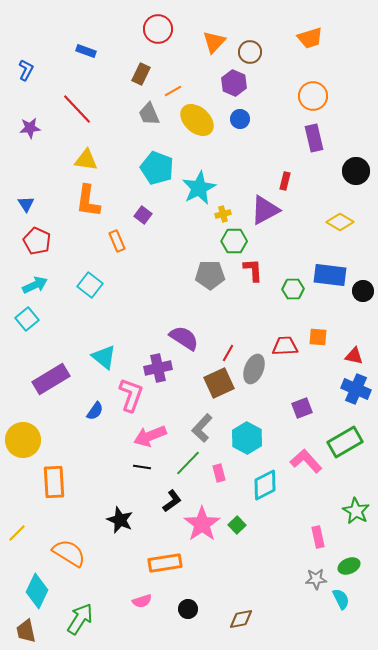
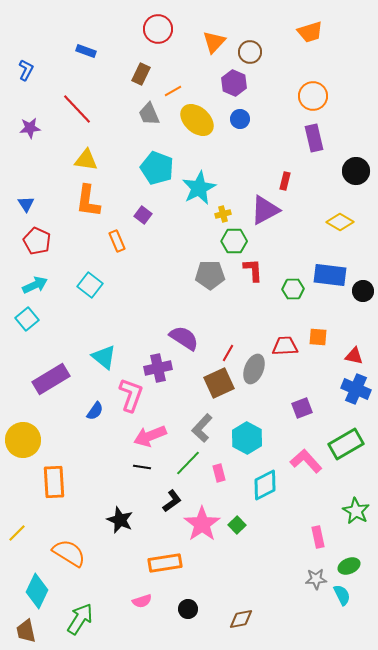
orange trapezoid at (310, 38): moved 6 px up
green rectangle at (345, 442): moved 1 px right, 2 px down
cyan semicircle at (341, 599): moved 1 px right, 4 px up
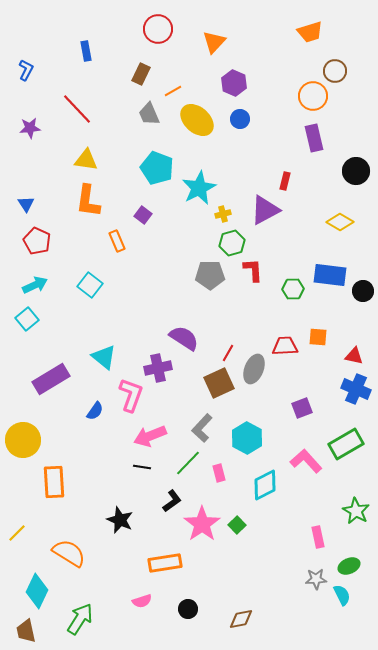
blue rectangle at (86, 51): rotated 60 degrees clockwise
brown circle at (250, 52): moved 85 px right, 19 px down
green hexagon at (234, 241): moved 2 px left, 2 px down; rotated 15 degrees counterclockwise
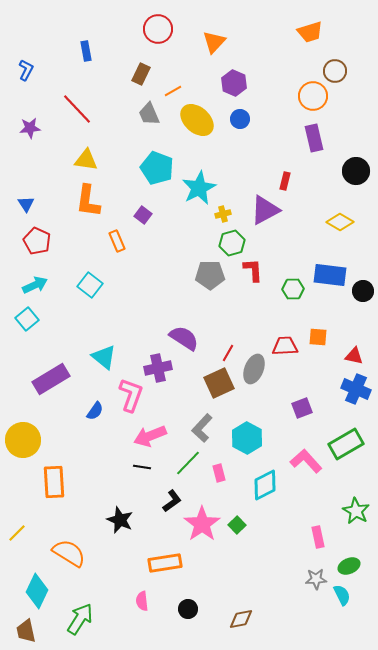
pink semicircle at (142, 601): rotated 102 degrees clockwise
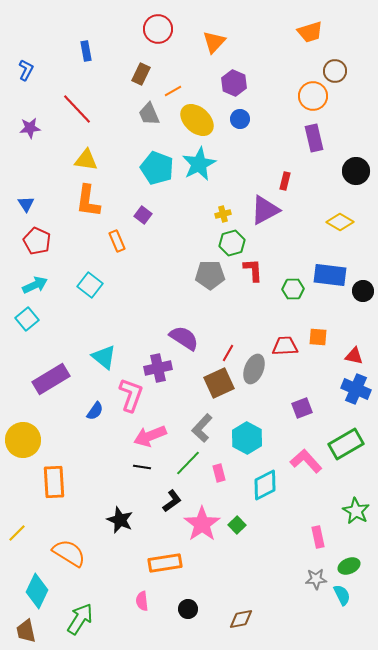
cyan star at (199, 188): moved 24 px up
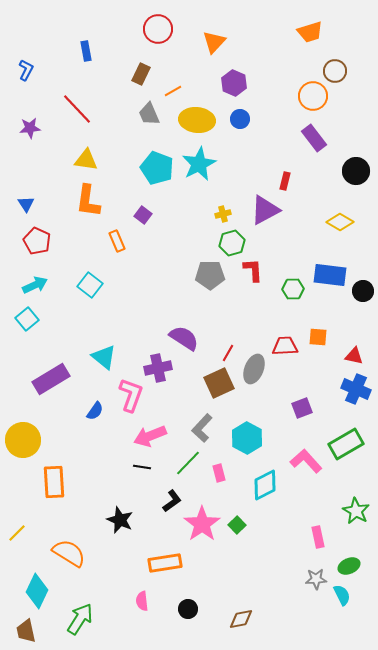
yellow ellipse at (197, 120): rotated 36 degrees counterclockwise
purple rectangle at (314, 138): rotated 24 degrees counterclockwise
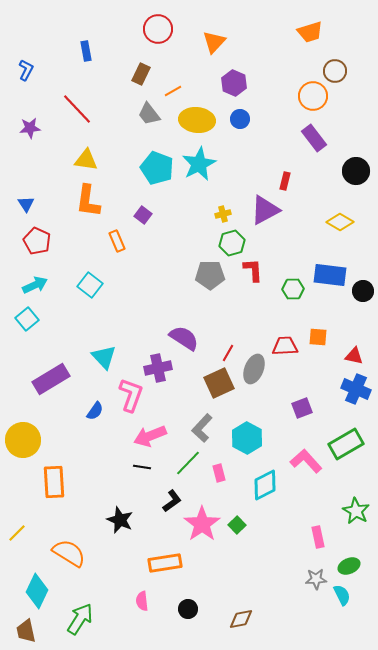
gray trapezoid at (149, 114): rotated 15 degrees counterclockwise
cyan triangle at (104, 357): rotated 8 degrees clockwise
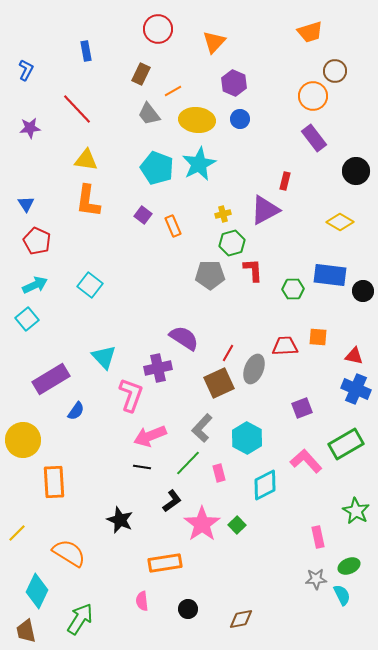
orange rectangle at (117, 241): moved 56 px right, 15 px up
blue semicircle at (95, 411): moved 19 px left
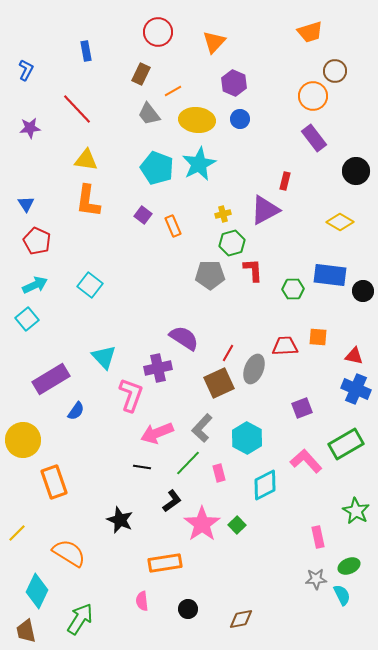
red circle at (158, 29): moved 3 px down
pink arrow at (150, 436): moved 7 px right, 3 px up
orange rectangle at (54, 482): rotated 16 degrees counterclockwise
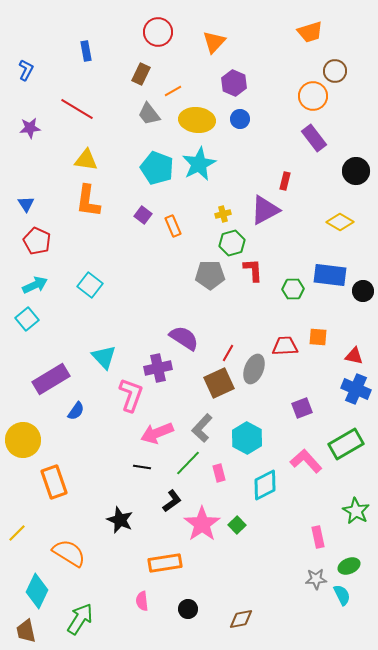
red line at (77, 109): rotated 16 degrees counterclockwise
